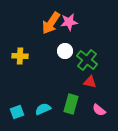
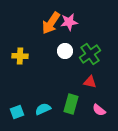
green cross: moved 3 px right, 6 px up; rotated 15 degrees clockwise
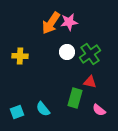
white circle: moved 2 px right, 1 px down
green rectangle: moved 4 px right, 6 px up
cyan semicircle: rotated 105 degrees counterclockwise
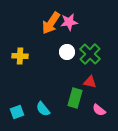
green cross: rotated 10 degrees counterclockwise
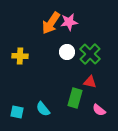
cyan square: rotated 32 degrees clockwise
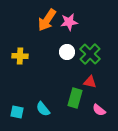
orange arrow: moved 4 px left, 3 px up
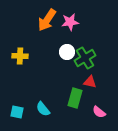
pink star: moved 1 px right
green cross: moved 5 px left, 4 px down; rotated 15 degrees clockwise
pink semicircle: moved 2 px down
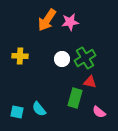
white circle: moved 5 px left, 7 px down
cyan semicircle: moved 4 px left
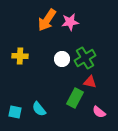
green rectangle: rotated 12 degrees clockwise
cyan square: moved 2 px left
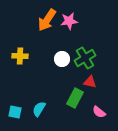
pink star: moved 1 px left, 1 px up
cyan semicircle: rotated 70 degrees clockwise
